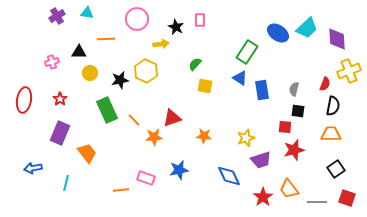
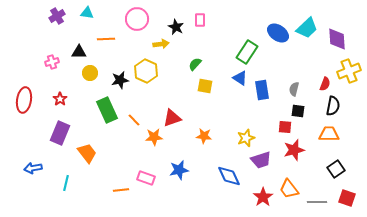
orange trapezoid at (331, 134): moved 2 px left
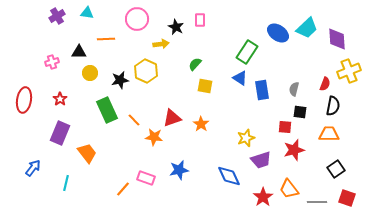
black square at (298, 111): moved 2 px right, 1 px down
orange star at (204, 136): moved 3 px left, 12 px up; rotated 28 degrees clockwise
orange star at (154, 137): rotated 12 degrees clockwise
blue arrow at (33, 168): rotated 138 degrees clockwise
orange line at (121, 190): moved 2 px right, 1 px up; rotated 42 degrees counterclockwise
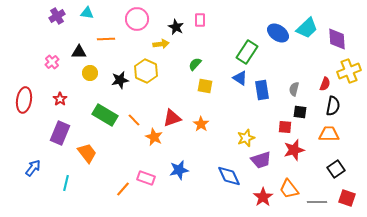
pink cross at (52, 62): rotated 24 degrees counterclockwise
green rectangle at (107, 110): moved 2 px left, 5 px down; rotated 35 degrees counterclockwise
orange star at (154, 137): rotated 18 degrees clockwise
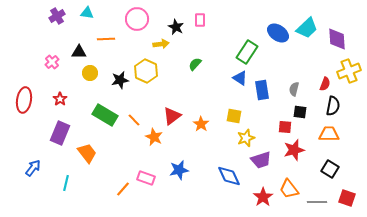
yellow square at (205, 86): moved 29 px right, 30 px down
red triangle at (172, 118): moved 2 px up; rotated 18 degrees counterclockwise
black square at (336, 169): moved 6 px left; rotated 24 degrees counterclockwise
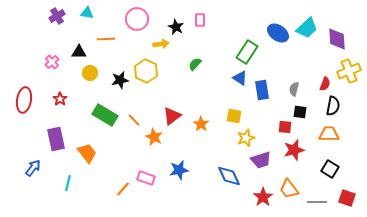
purple rectangle at (60, 133): moved 4 px left, 6 px down; rotated 35 degrees counterclockwise
cyan line at (66, 183): moved 2 px right
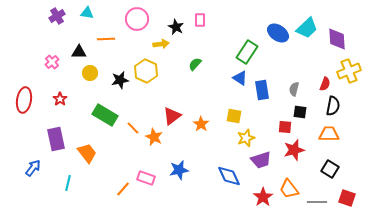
orange line at (134, 120): moved 1 px left, 8 px down
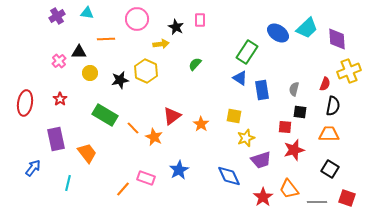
pink cross at (52, 62): moved 7 px right, 1 px up
red ellipse at (24, 100): moved 1 px right, 3 px down
blue star at (179, 170): rotated 18 degrees counterclockwise
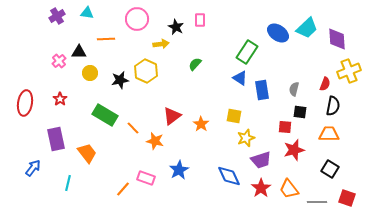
orange star at (154, 137): moved 1 px right, 4 px down; rotated 12 degrees counterclockwise
red star at (263, 197): moved 2 px left, 9 px up
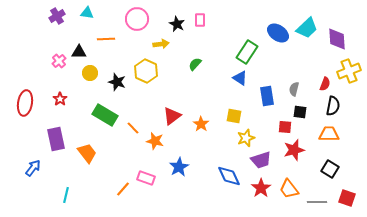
black star at (176, 27): moved 1 px right, 3 px up
black star at (120, 80): moved 3 px left, 2 px down; rotated 30 degrees clockwise
blue rectangle at (262, 90): moved 5 px right, 6 px down
blue star at (179, 170): moved 3 px up
cyan line at (68, 183): moved 2 px left, 12 px down
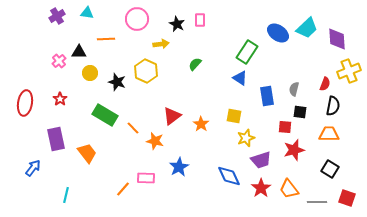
pink rectangle at (146, 178): rotated 18 degrees counterclockwise
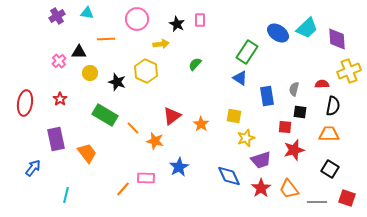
red semicircle at (325, 84): moved 3 px left; rotated 112 degrees counterclockwise
